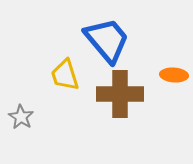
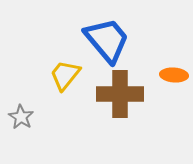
yellow trapezoid: rotated 56 degrees clockwise
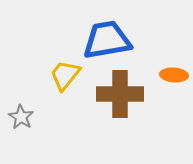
blue trapezoid: rotated 60 degrees counterclockwise
